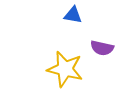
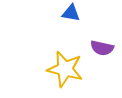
blue triangle: moved 2 px left, 2 px up
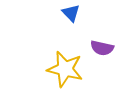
blue triangle: rotated 36 degrees clockwise
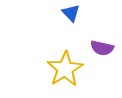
yellow star: rotated 27 degrees clockwise
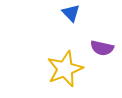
yellow star: rotated 9 degrees clockwise
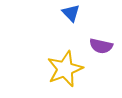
purple semicircle: moved 1 px left, 2 px up
